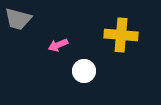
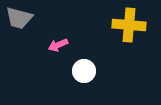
gray trapezoid: moved 1 px right, 1 px up
yellow cross: moved 8 px right, 10 px up
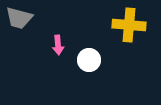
pink arrow: rotated 72 degrees counterclockwise
white circle: moved 5 px right, 11 px up
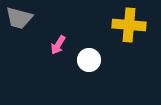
pink arrow: rotated 36 degrees clockwise
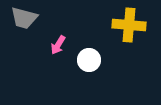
gray trapezoid: moved 5 px right
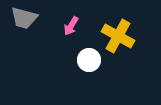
yellow cross: moved 11 px left, 11 px down; rotated 24 degrees clockwise
pink arrow: moved 13 px right, 19 px up
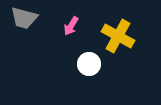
white circle: moved 4 px down
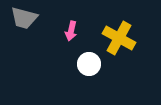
pink arrow: moved 5 px down; rotated 18 degrees counterclockwise
yellow cross: moved 1 px right, 2 px down
